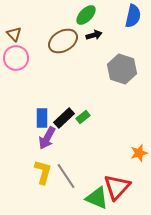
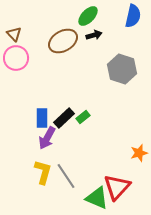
green ellipse: moved 2 px right, 1 px down
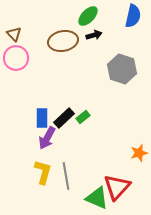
brown ellipse: rotated 20 degrees clockwise
gray line: rotated 24 degrees clockwise
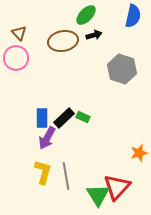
green ellipse: moved 2 px left, 1 px up
brown triangle: moved 5 px right, 1 px up
green rectangle: rotated 64 degrees clockwise
green triangle: moved 1 px right, 3 px up; rotated 35 degrees clockwise
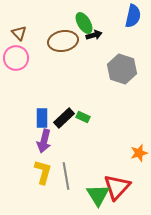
green ellipse: moved 2 px left, 8 px down; rotated 75 degrees counterclockwise
purple arrow: moved 3 px left, 3 px down; rotated 15 degrees counterclockwise
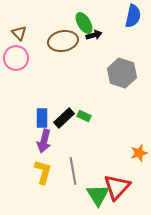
gray hexagon: moved 4 px down
green rectangle: moved 1 px right, 1 px up
gray line: moved 7 px right, 5 px up
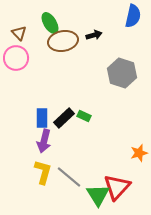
green ellipse: moved 34 px left
gray line: moved 4 px left, 6 px down; rotated 40 degrees counterclockwise
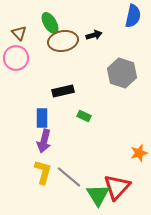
black rectangle: moved 1 px left, 27 px up; rotated 30 degrees clockwise
